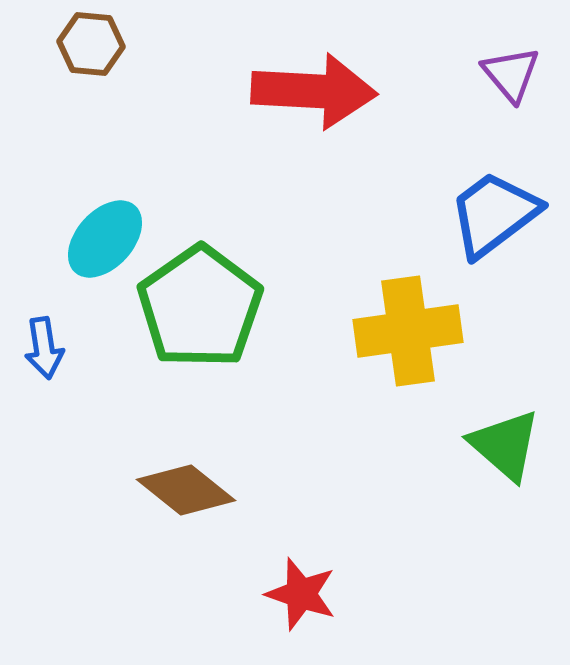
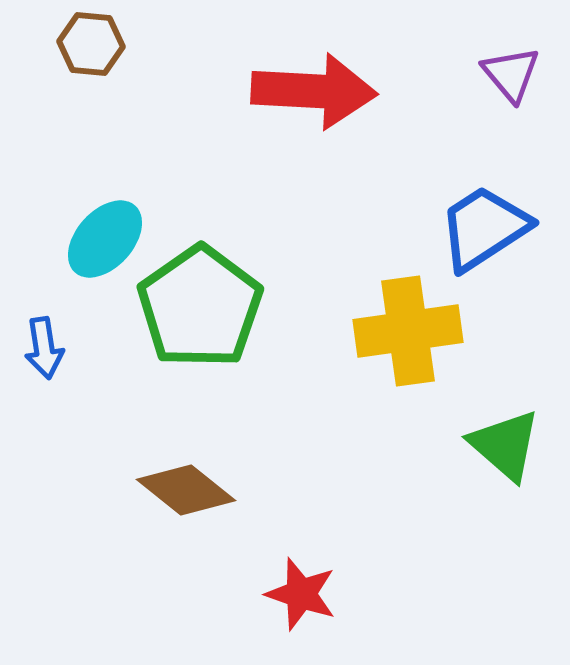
blue trapezoid: moved 10 px left, 14 px down; rotated 4 degrees clockwise
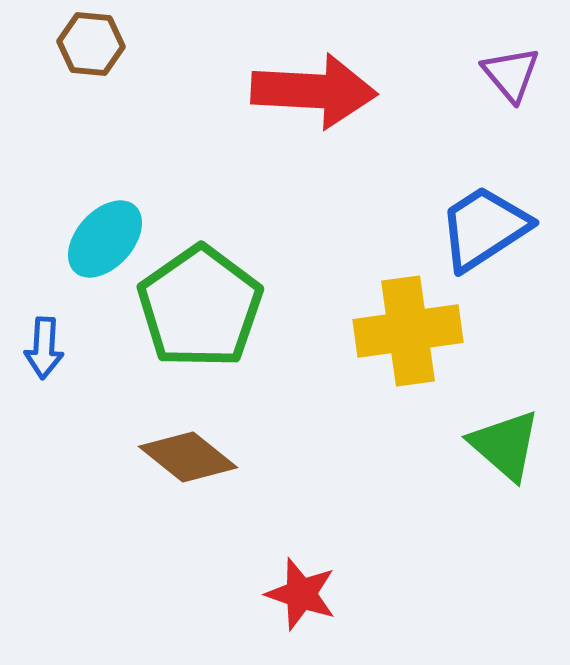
blue arrow: rotated 12 degrees clockwise
brown diamond: moved 2 px right, 33 px up
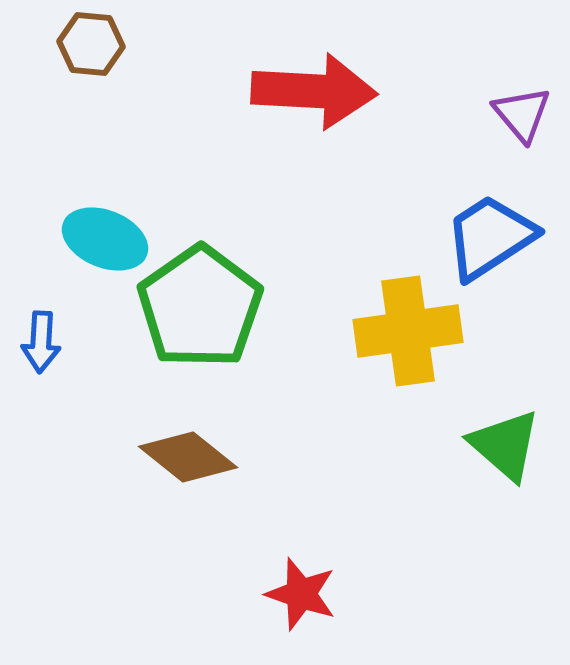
purple triangle: moved 11 px right, 40 px down
blue trapezoid: moved 6 px right, 9 px down
cyan ellipse: rotated 70 degrees clockwise
blue arrow: moved 3 px left, 6 px up
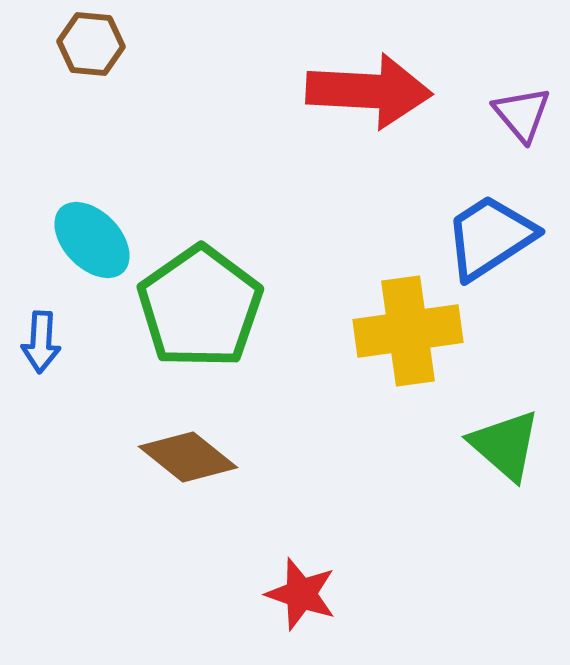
red arrow: moved 55 px right
cyan ellipse: moved 13 px left, 1 px down; rotated 24 degrees clockwise
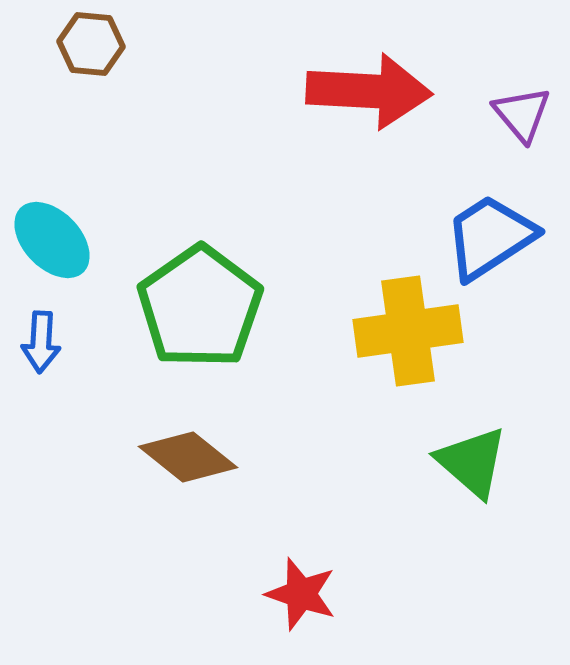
cyan ellipse: moved 40 px left
green triangle: moved 33 px left, 17 px down
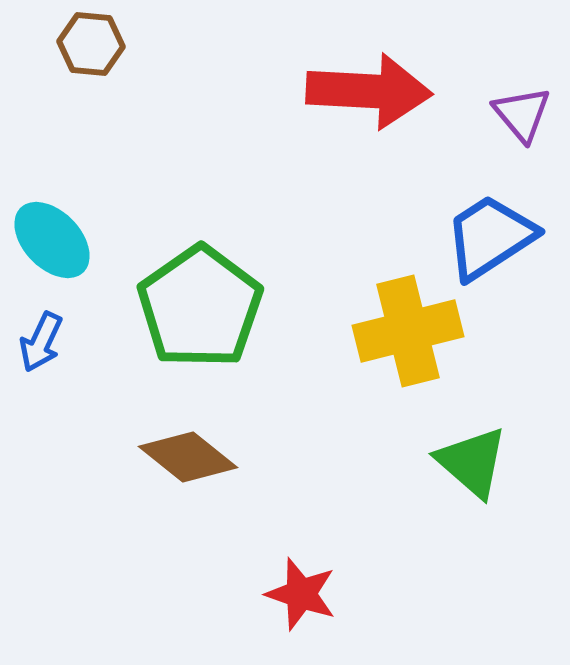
yellow cross: rotated 6 degrees counterclockwise
blue arrow: rotated 22 degrees clockwise
